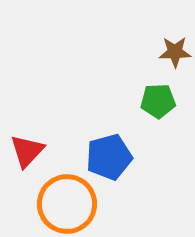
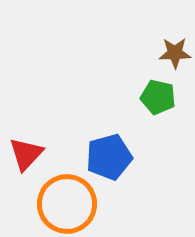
brown star: moved 1 px down
green pentagon: moved 4 px up; rotated 16 degrees clockwise
red triangle: moved 1 px left, 3 px down
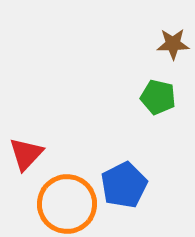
brown star: moved 2 px left, 9 px up
blue pentagon: moved 15 px right, 28 px down; rotated 12 degrees counterclockwise
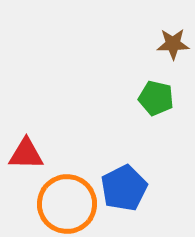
green pentagon: moved 2 px left, 1 px down
red triangle: rotated 48 degrees clockwise
blue pentagon: moved 3 px down
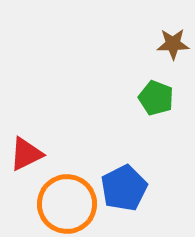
green pentagon: rotated 8 degrees clockwise
red triangle: rotated 27 degrees counterclockwise
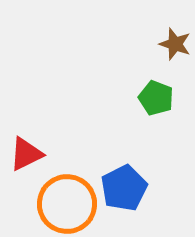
brown star: moved 2 px right; rotated 20 degrees clockwise
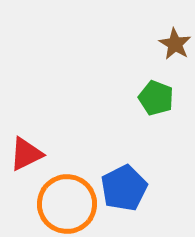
brown star: rotated 12 degrees clockwise
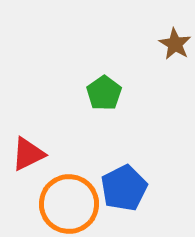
green pentagon: moved 52 px left, 5 px up; rotated 16 degrees clockwise
red triangle: moved 2 px right
orange circle: moved 2 px right
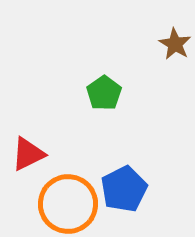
blue pentagon: moved 1 px down
orange circle: moved 1 px left
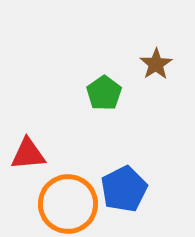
brown star: moved 19 px left, 20 px down; rotated 8 degrees clockwise
red triangle: rotated 21 degrees clockwise
